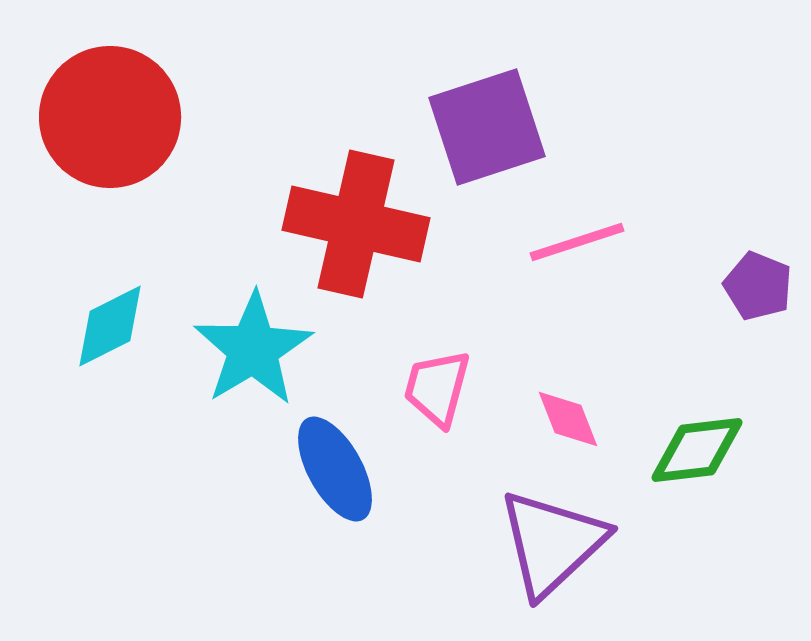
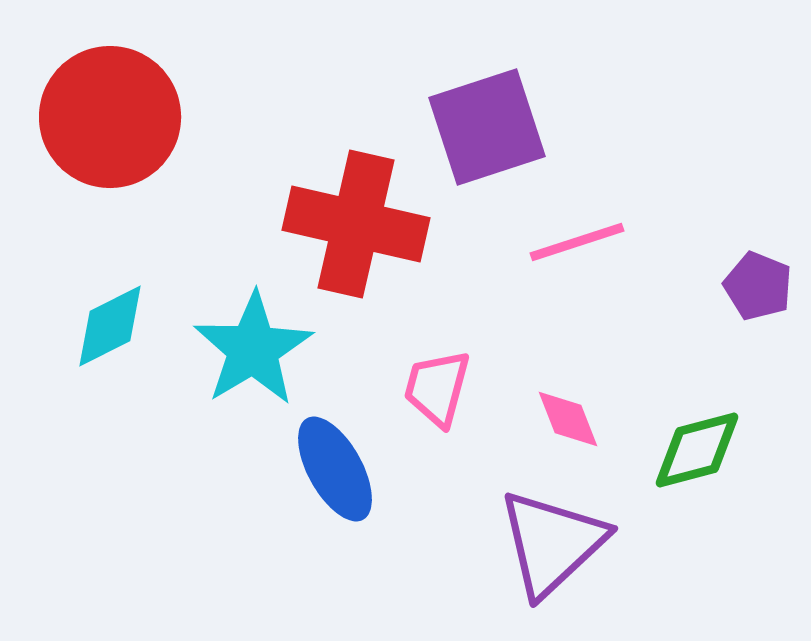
green diamond: rotated 8 degrees counterclockwise
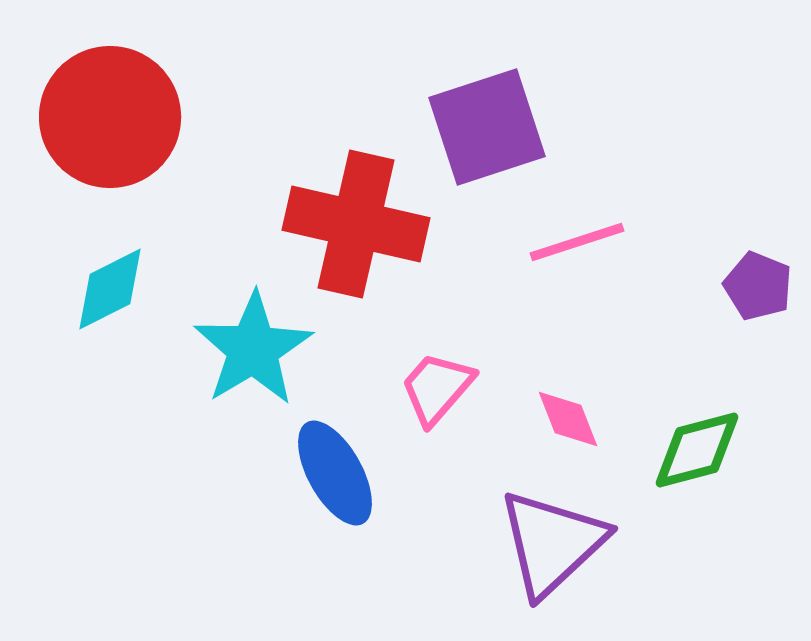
cyan diamond: moved 37 px up
pink trapezoid: rotated 26 degrees clockwise
blue ellipse: moved 4 px down
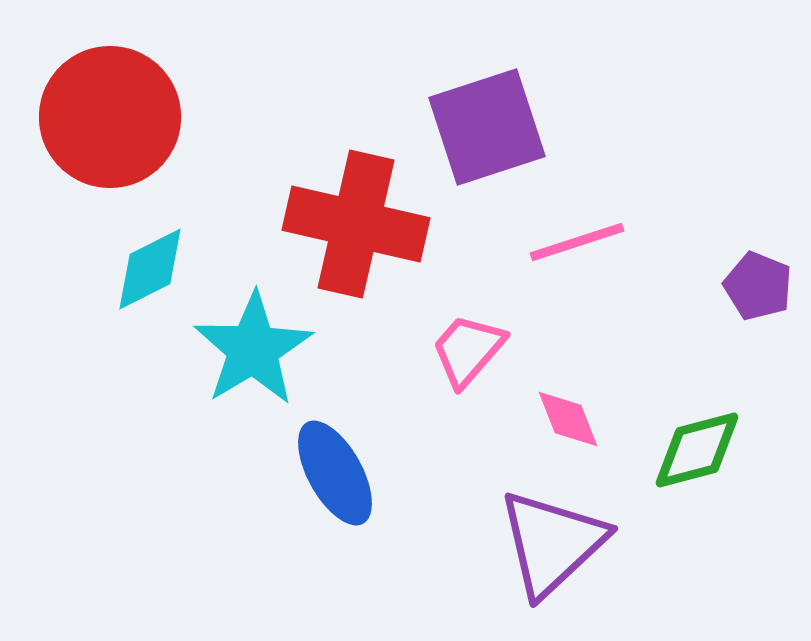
cyan diamond: moved 40 px right, 20 px up
pink trapezoid: moved 31 px right, 38 px up
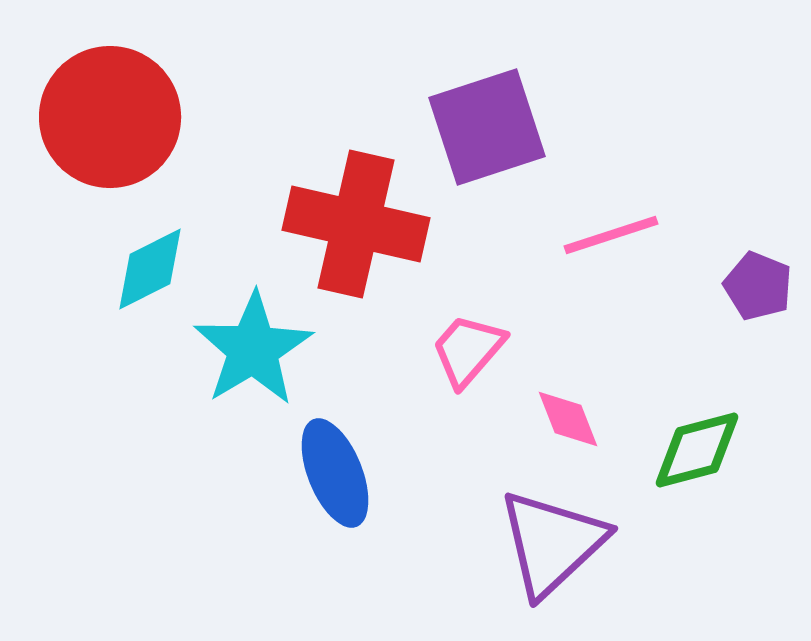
pink line: moved 34 px right, 7 px up
blue ellipse: rotated 7 degrees clockwise
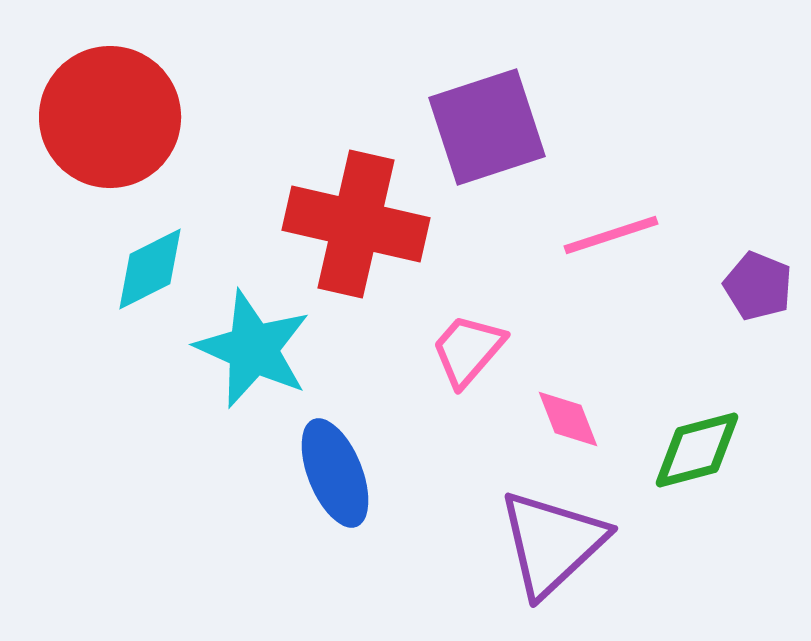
cyan star: rotated 17 degrees counterclockwise
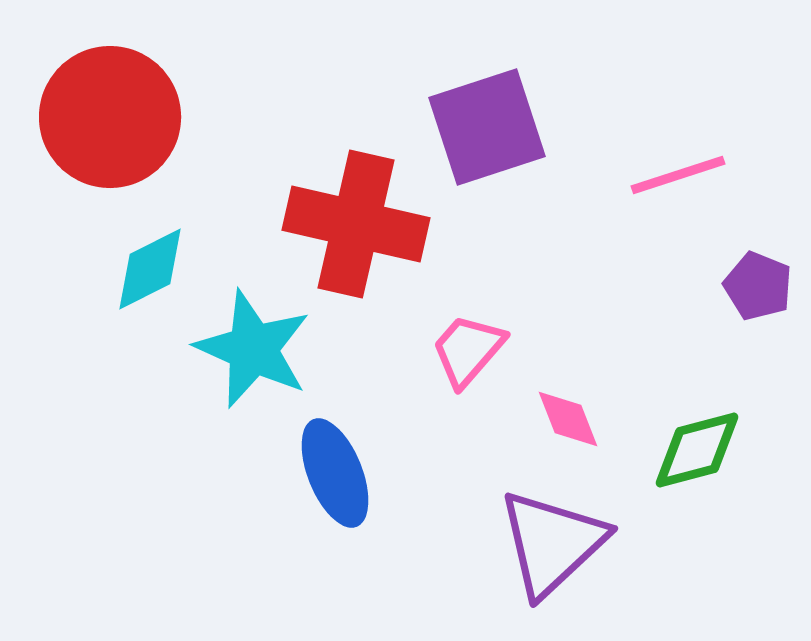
pink line: moved 67 px right, 60 px up
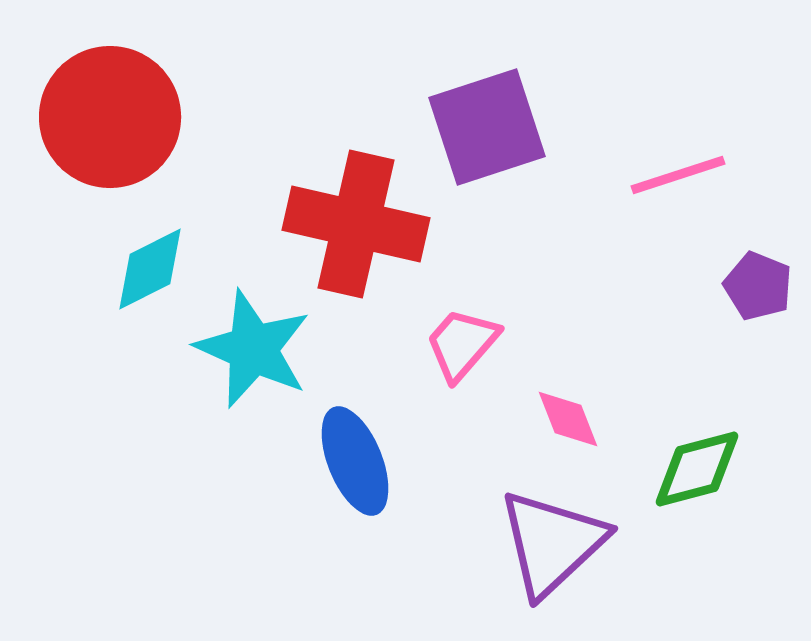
pink trapezoid: moved 6 px left, 6 px up
green diamond: moved 19 px down
blue ellipse: moved 20 px right, 12 px up
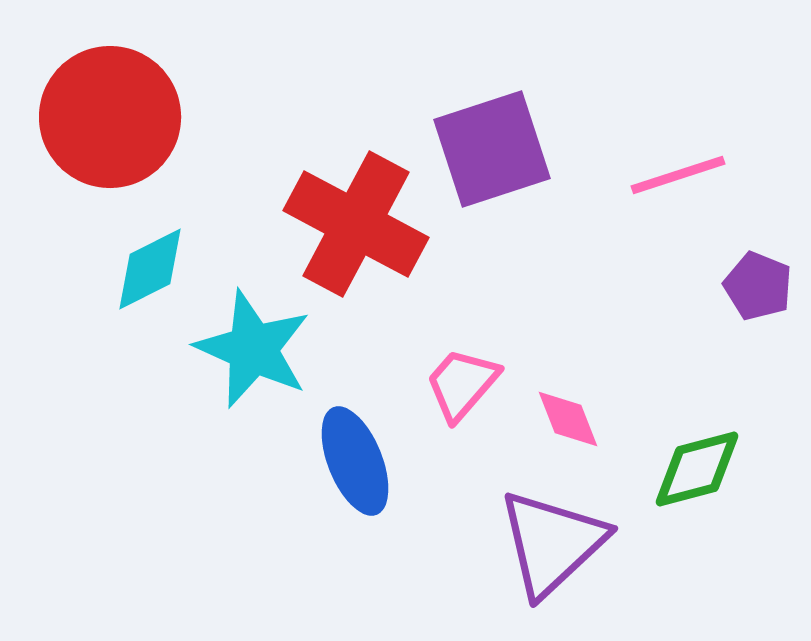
purple square: moved 5 px right, 22 px down
red cross: rotated 15 degrees clockwise
pink trapezoid: moved 40 px down
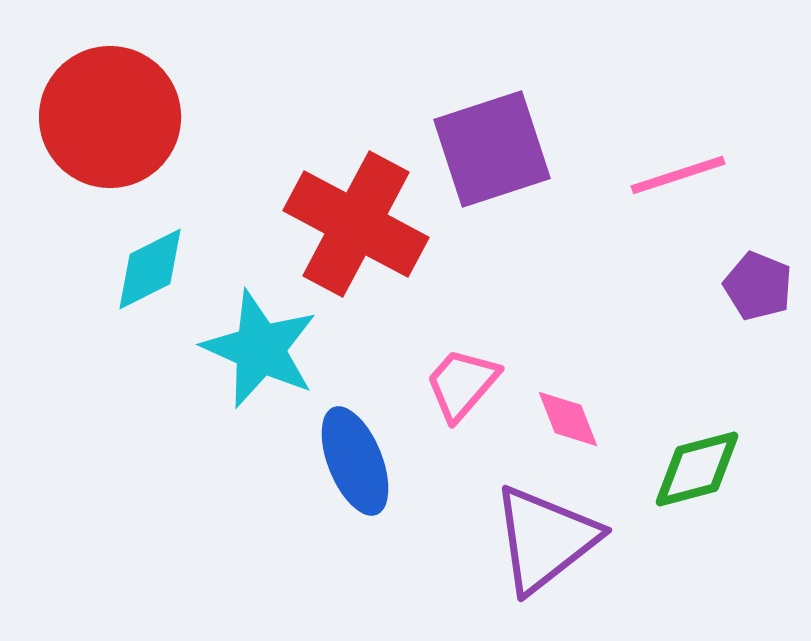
cyan star: moved 7 px right
purple triangle: moved 7 px left, 4 px up; rotated 5 degrees clockwise
